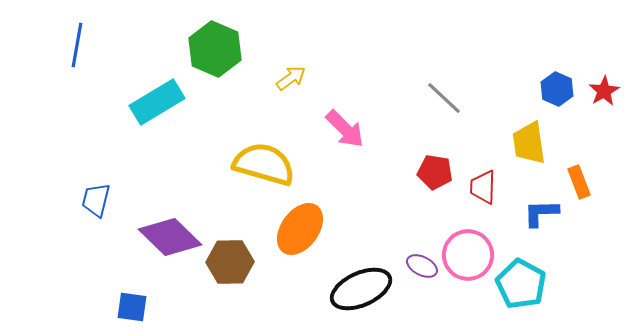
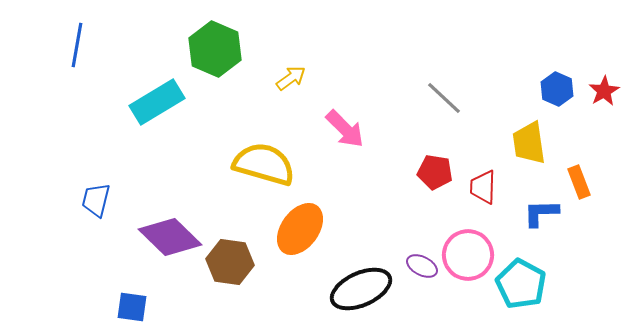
brown hexagon: rotated 9 degrees clockwise
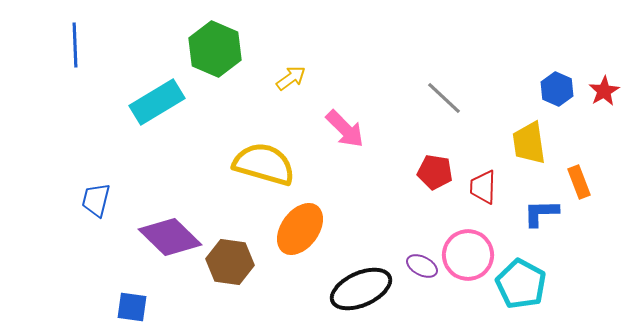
blue line: moved 2 px left; rotated 12 degrees counterclockwise
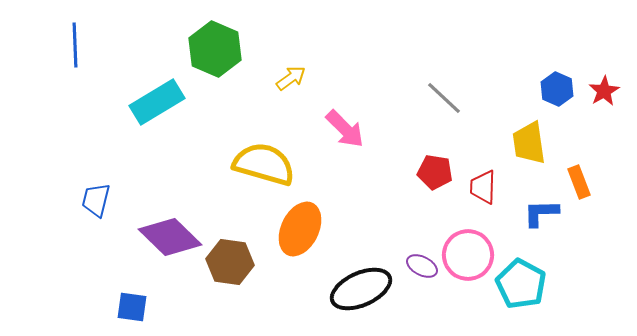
orange ellipse: rotated 10 degrees counterclockwise
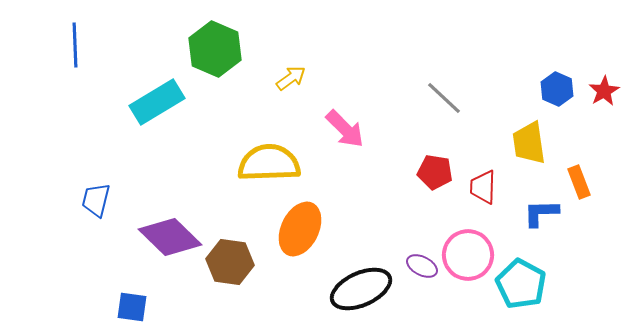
yellow semicircle: moved 5 px right, 1 px up; rotated 18 degrees counterclockwise
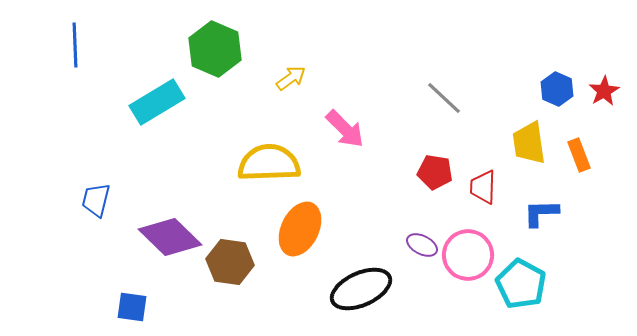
orange rectangle: moved 27 px up
purple ellipse: moved 21 px up
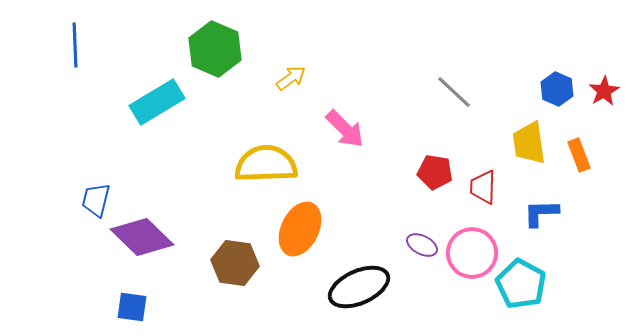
gray line: moved 10 px right, 6 px up
yellow semicircle: moved 3 px left, 1 px down
purple diamond: moved 28 px left
pink circle: moved 4 px right, 2 px up
brown hexagon: moved 5 px right, 1 px down
black ellipse: moved 2 px left, 2 px up
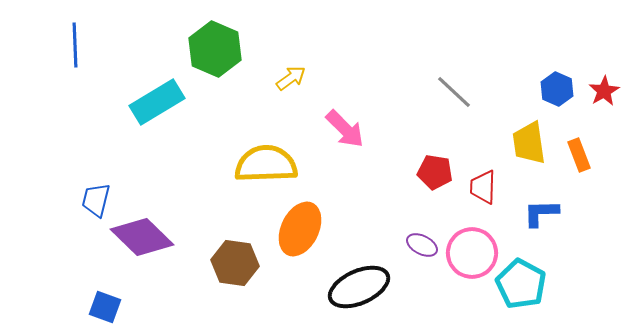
blue square: moved 27 px left; rotated 12 degrees clockwise
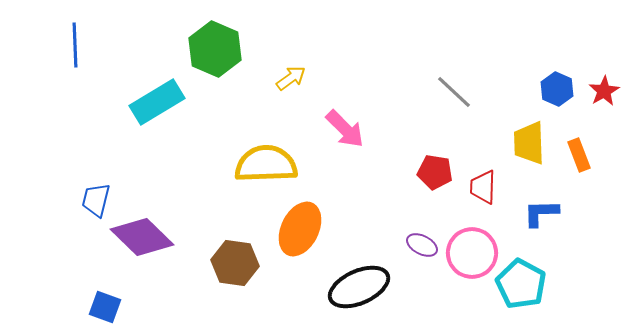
yellow trapezoid: rotated 6 degrees clockwise
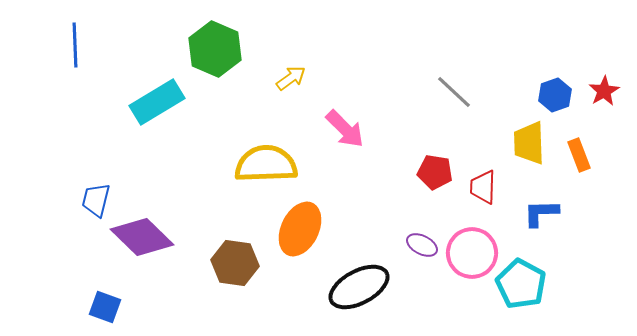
blue hexagon: moved 2 px left, 6 px down; rotated 16 degrees clockwise
black ellipse: rotated 4 degrees counterclockwise
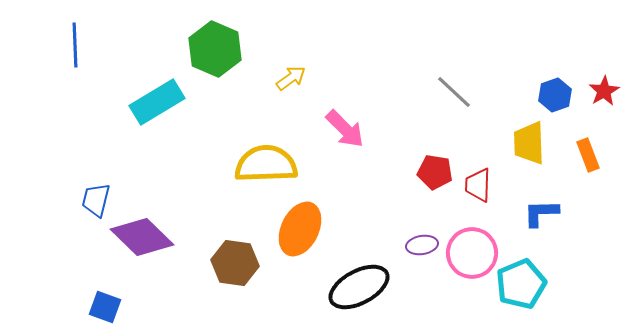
orange rectangle: moved 9 px right
red trapezoid: moved 5 px left, 2 px up
purple ellipse: rotated 36 degrees counterclockwise
cyan pentagon: rotated 21 degrees clockwise
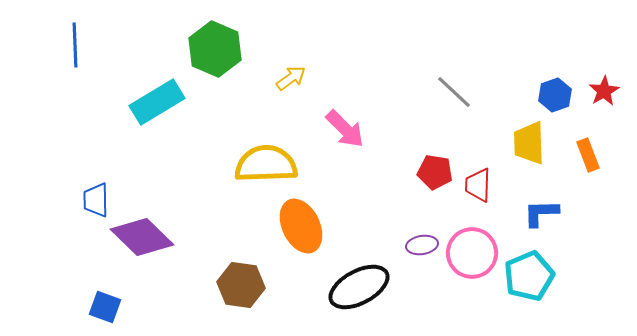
blue trapezoid: rotated 15 degrees counterclockwise
orange ellipse: moved 1 px right, 3 px up; rotated 52 degrees counterclockwise
brown hexagon: moved 6 px right, 22 px down
cyan pentagon: moved 8 px right, 8 px up
